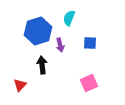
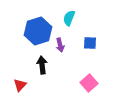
pink square: rotated 18 degrees counterclockwise
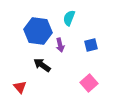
blue hexagon: rotated 24 degrees clockwise
blue square: moved 1 px right, 2 px down; rotated 16 degrees counterclockwise
black arrow: rotated 48 degrees counterclockwise
red triangle: moved 2 px down; rotated 24 degrees counterclockwise
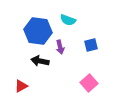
cyan semicircle: moved 1 px left, 2 px down; rotated 91 degrees counterclockwise
purple arrow: moved 2 px down
black arrow: moved 2 px left, 4 px up; rotated 24 degrees counterclockwise
red triangle: moved 1 px right, 1 px up; rotated 40 degrees clockwise
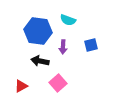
purple arrow: moved 3 px right; rotated 16 degrees clockwise
pink square: moved 31 px left
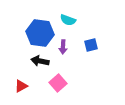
blue hexagon: moved 2 px right, 2 px down
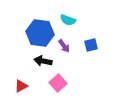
purple arrow: moved 1 px right, 1 px up; rotated 40 degrees counterclockwise
black arrow: moved 3 px right
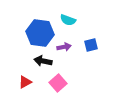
purple arrow: moved 1 px down; rotated 64 degrees counterclockwise
red triangle: moved 4 px right, 4 px up
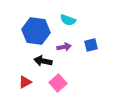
blue hexagon: moved 4 px left, 2 px up
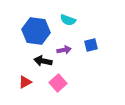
purple arrow: moved 3 px down
